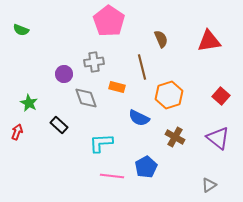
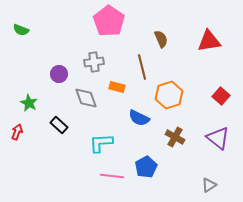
purple circle: moved 5 px left
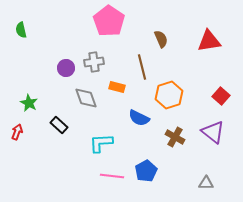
green semicircle: rotated 56 degrees clockwise
purple circle: moved 7 px right, 6 px up
purple triangle: moved 5 px left, 6 px up
blue pentagon: moved 4 px down
gray triangle: moved 3 px left, 2 px up; rotated 35 degrees clockwise
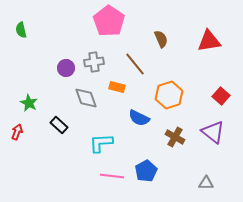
brown line: moved 7 px left, 3 px up; rotated 25 degrees counterclockwise
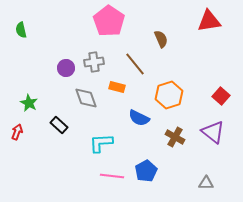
red triangle: moved 20 px up
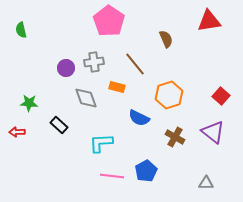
brown semicircle: moved 5 px right
green star: rotated 24 degrees counterclockwise
red arrow: rotated 112 degrees counterclockwise
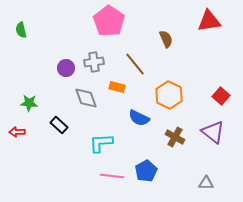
orange hexagon: rotated 16 degrees counterclockwise
